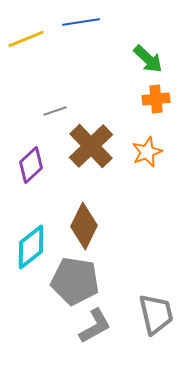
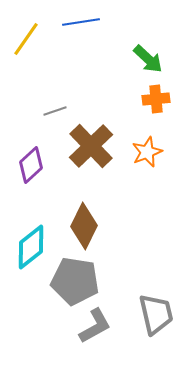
yellow line: rotated 33 degrees counterclockwise
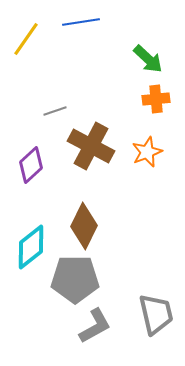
brown cross: rotated 18 degrees counterclockwise
gray pentagon: moved 2 px up; rotated 9 degrees counterclockwise
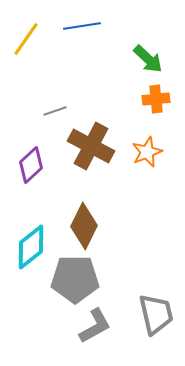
blue line: moved 1 px right, 4 px down
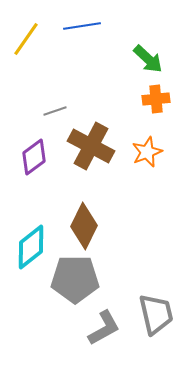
purple diamond: moved 3 px right, 8 px up; rotated 6 degrees clockwise
gray L-shape: moved 9 px right, 2 px down
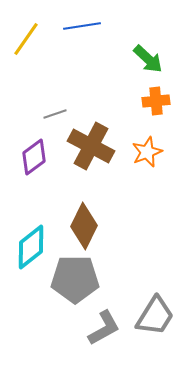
orange cross: moved 2 px down
gray line: moved 3 px down
gray trapezoid: moved 1 px left, 2 px down; rotated 45 degrees clockwise
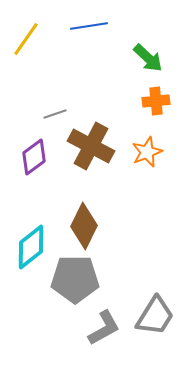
blue line: moved 7 px right
green arrow: moved 1 px up
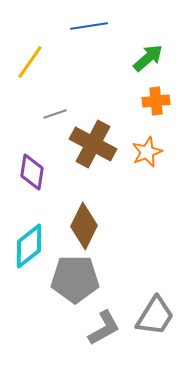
yellow line: moved 4 px right, 23 px down
green arrow: rotated 84 degrees counterclockwise
brown cross: moved 2 px right, 2 px up
purple diamond: moved 2 px left, 15 px down; rotated 45 degrees counterclockwise
cyan diamond: moved 2 px left, 1 px up
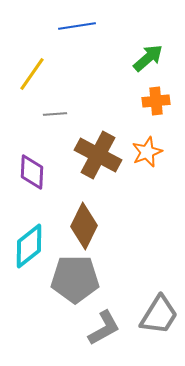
blue line: moved 12 px left
yellow line: moved 2 px right, 12 px down
gray line: rotated 15 degrees clockwise
brown cross: moved 5 px right, 11 px down
purple diamond: rotated 6 degrees counterclockwise
gray trapezoid: moved 4 px right, 1 px up
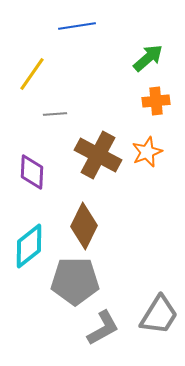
gray pentagon: moved 2 px down
gray L-shape: moved 1 px left
